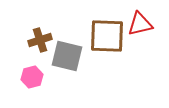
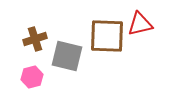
brown cross: moved 5 px left, 1 px up
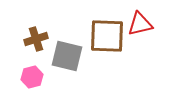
brown cross: moved 1 px right
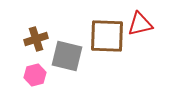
pink hexagon: moved 3 px right, 2 px up
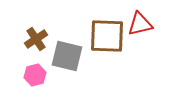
brown cross: rotated 15 degrees counterclockwise
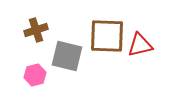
red triangle: moved 21 px down
brown cross: moved 9 px up; rotated 15 degrees clockwise
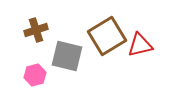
brown square: rotated 33 degrees counterclockwise
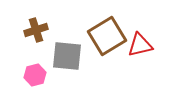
gray square: rotated 8 degrees counterclockwise
